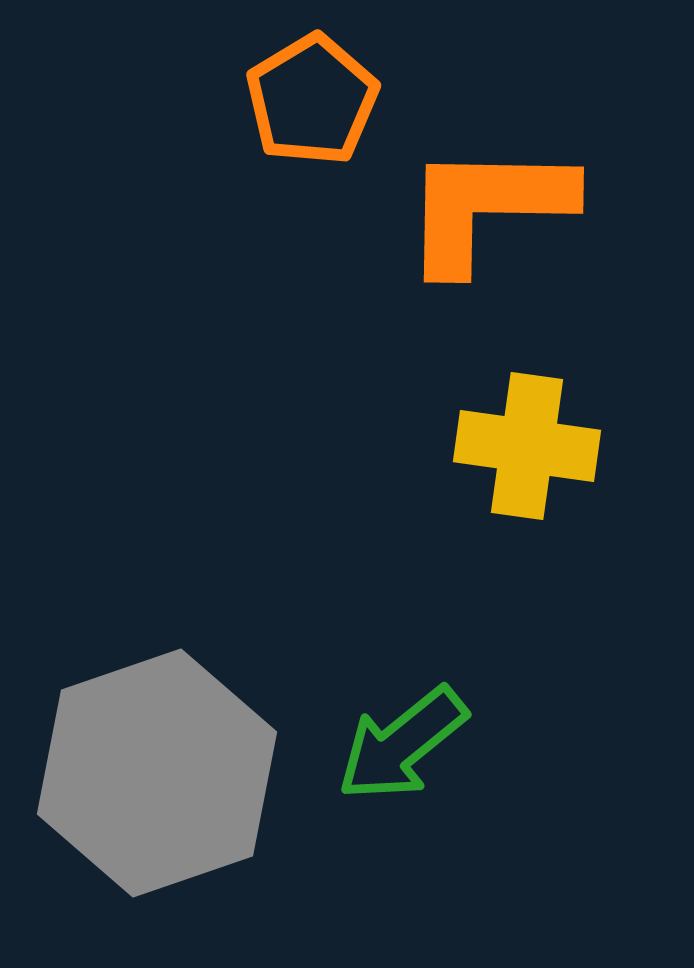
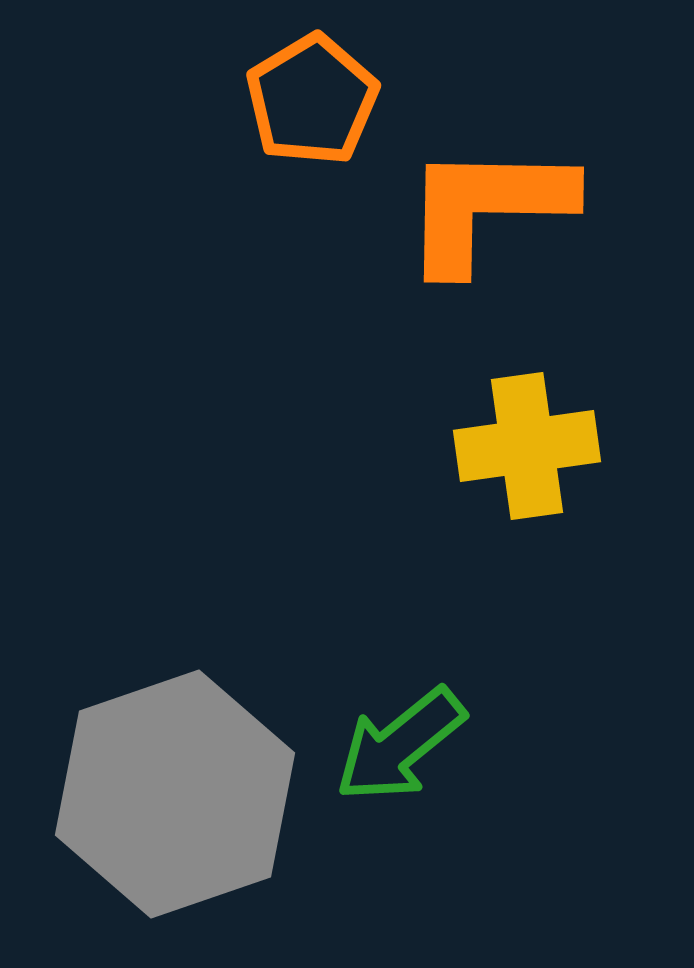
yellow cross: rotated 16 degrees counterclockwise
green arrow: moved 2 px left, 1 px down
gray hexagon: moved 18 px right, 21 px down
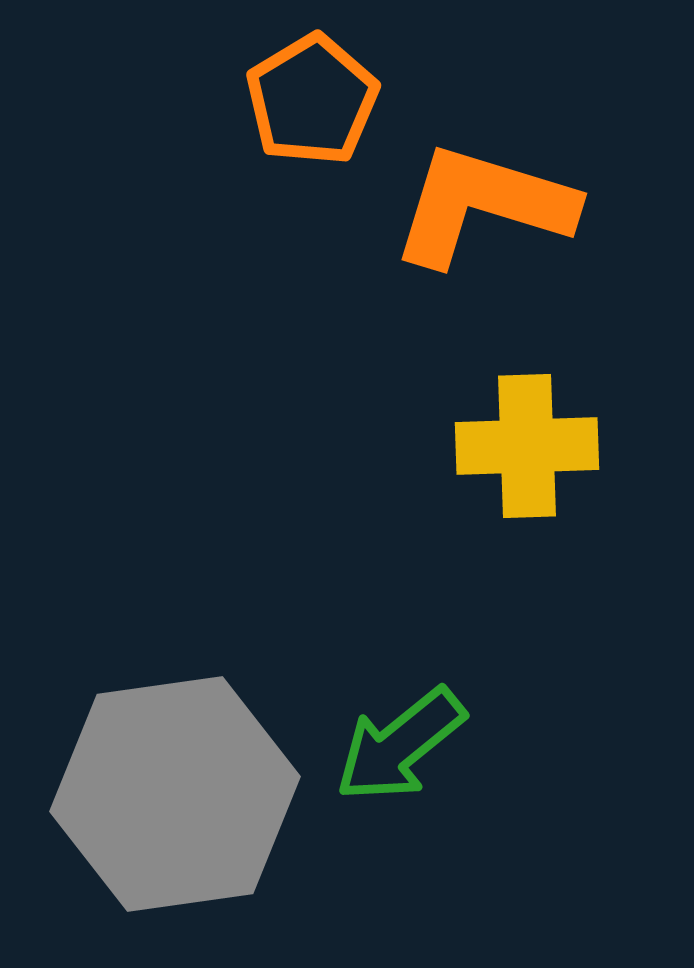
orange L-shape: moved 4 px left, 2 px up; rotated 16 degrees clockwise
yellow cross: rotated 6 degrees clockwise
gray hexagon: rotated 11 degrees clockwise
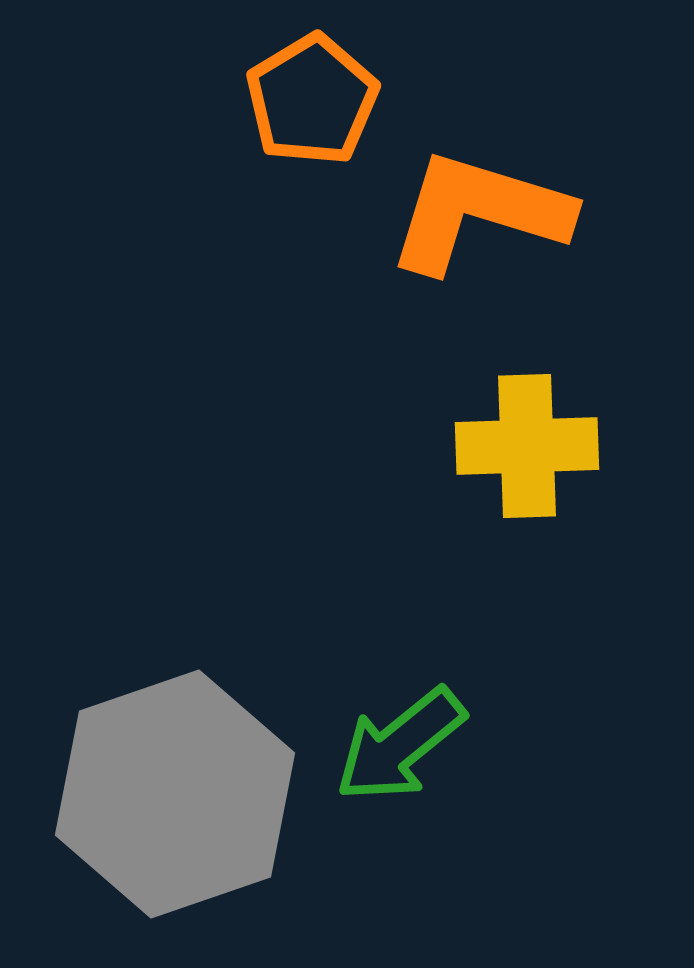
orange L-shape: moved 4 px left, 7 px down
gray hexagon: rotated 11 degrees counterclockwise
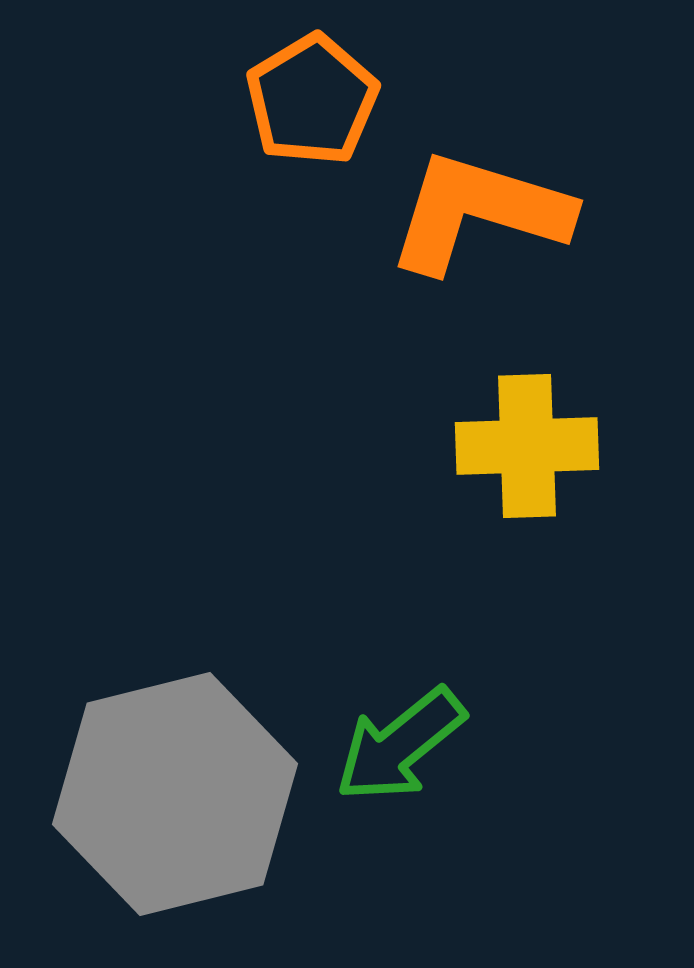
gray hexagon: rotated 5 degrees clockwise
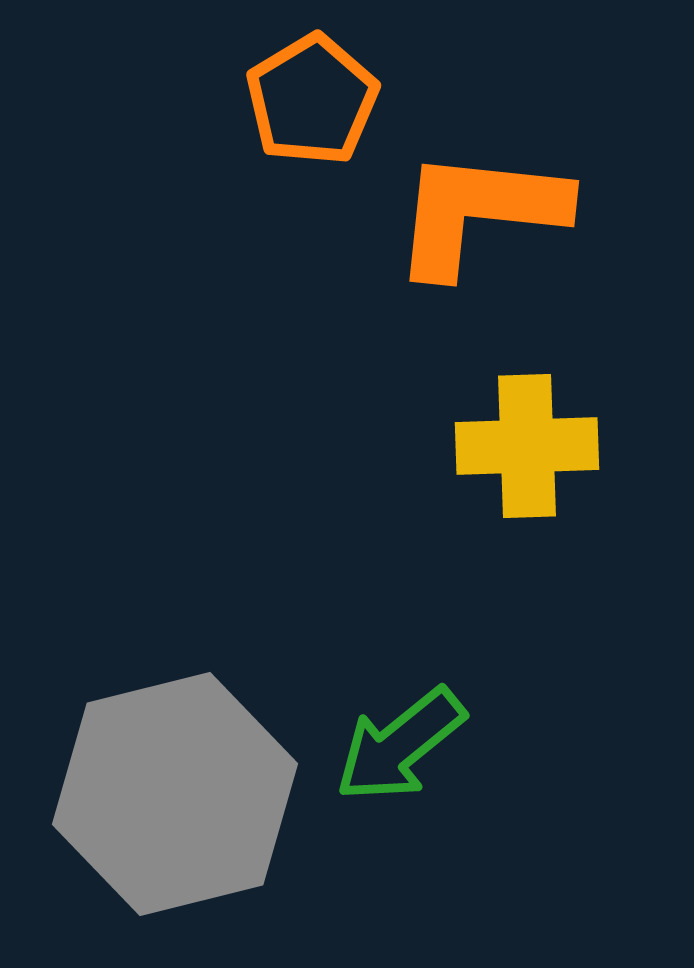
orange L-shape: rotated 11 degrees counterclockwise
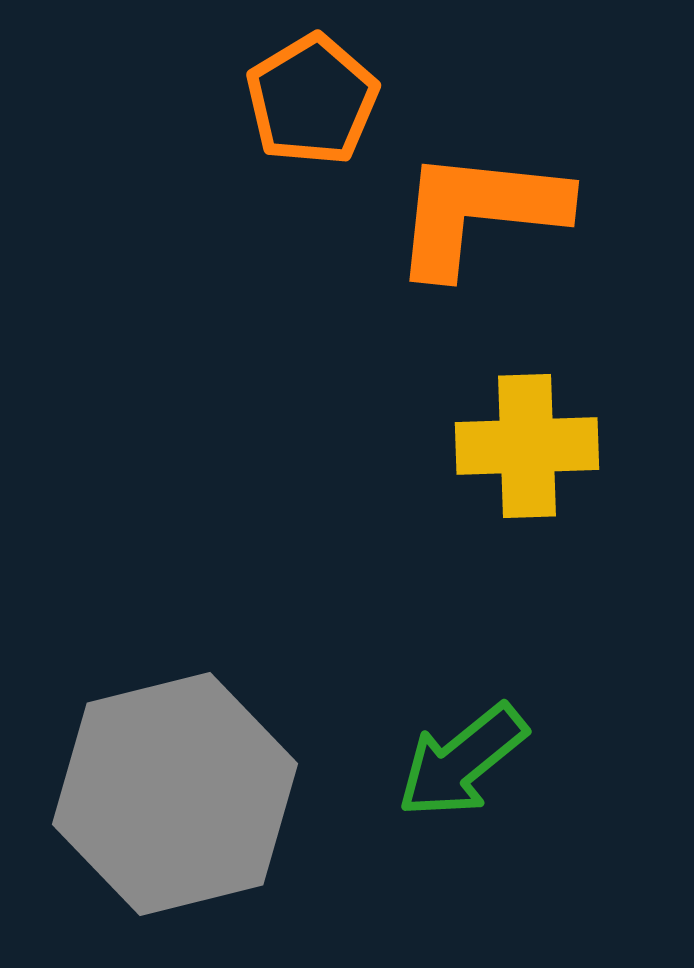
green arrow: moved 62 px right, 16 px down
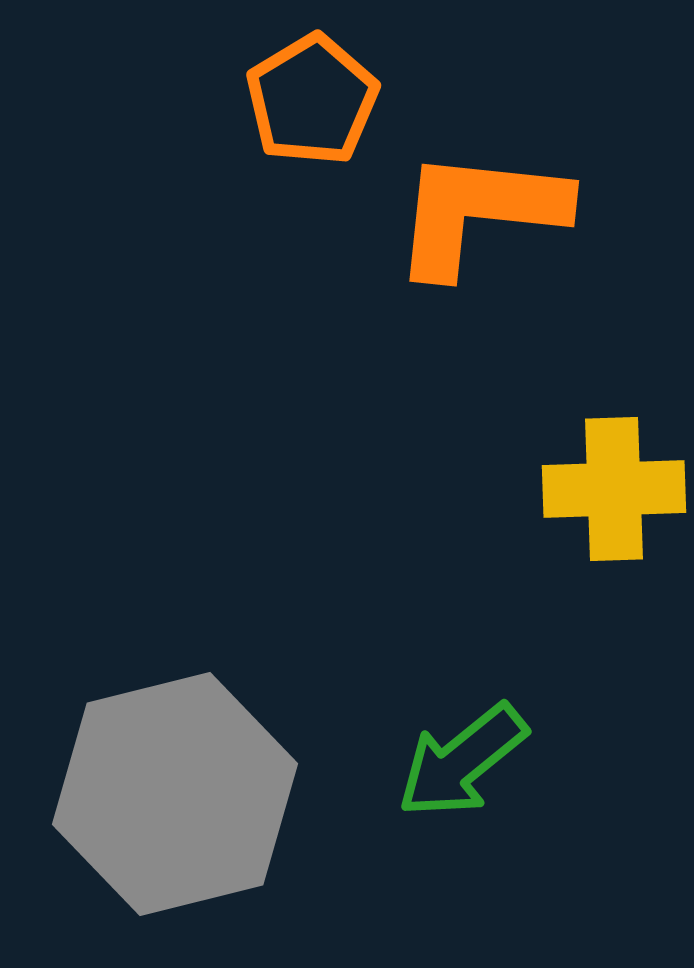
yellow cross: moved 87 px right, 43 px down
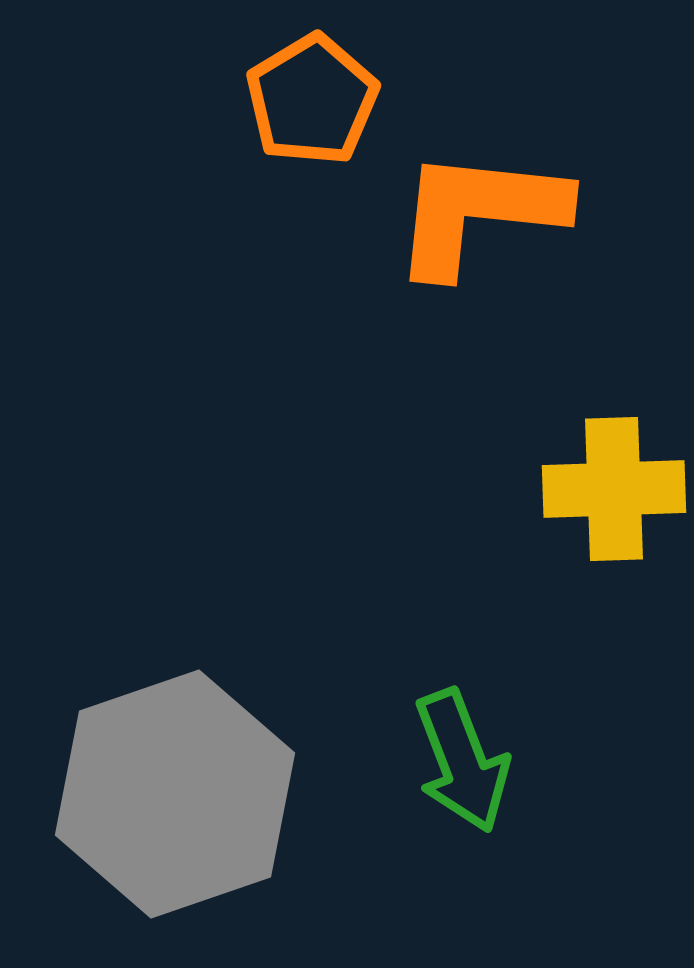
green arrow: rotated 72 degrees counterclockwise
gray hexagon: rotated 5 degrees counterclockwise
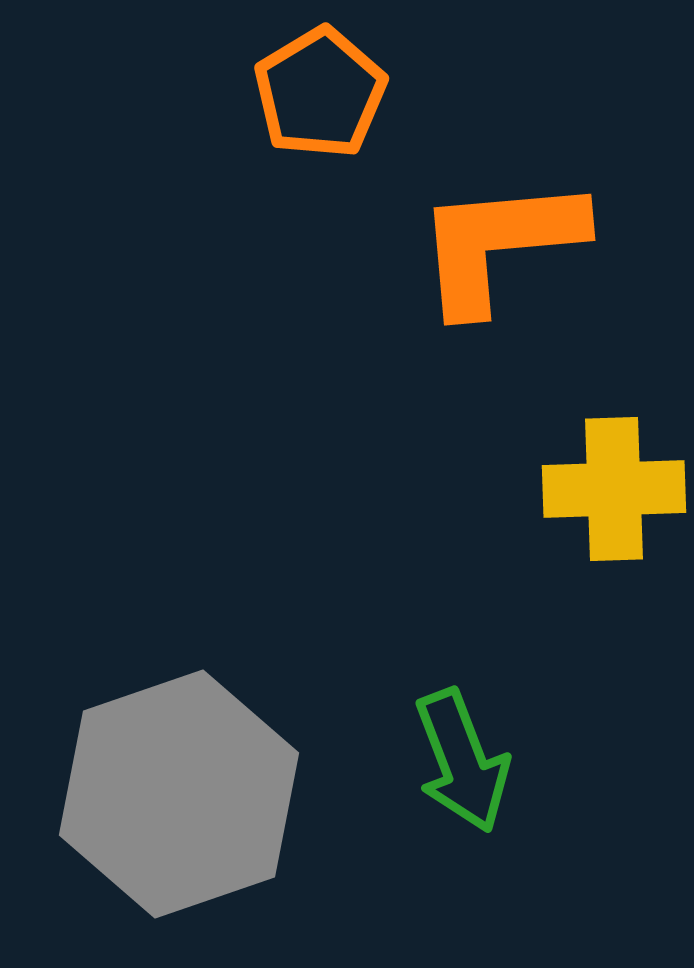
orange pentagon: moved 8 px right, 7 px up
orange L-shape: moved 20 px right, 32 px down; rotated 11 degrees counterclockwise
gray hexagon: moved 4 px right
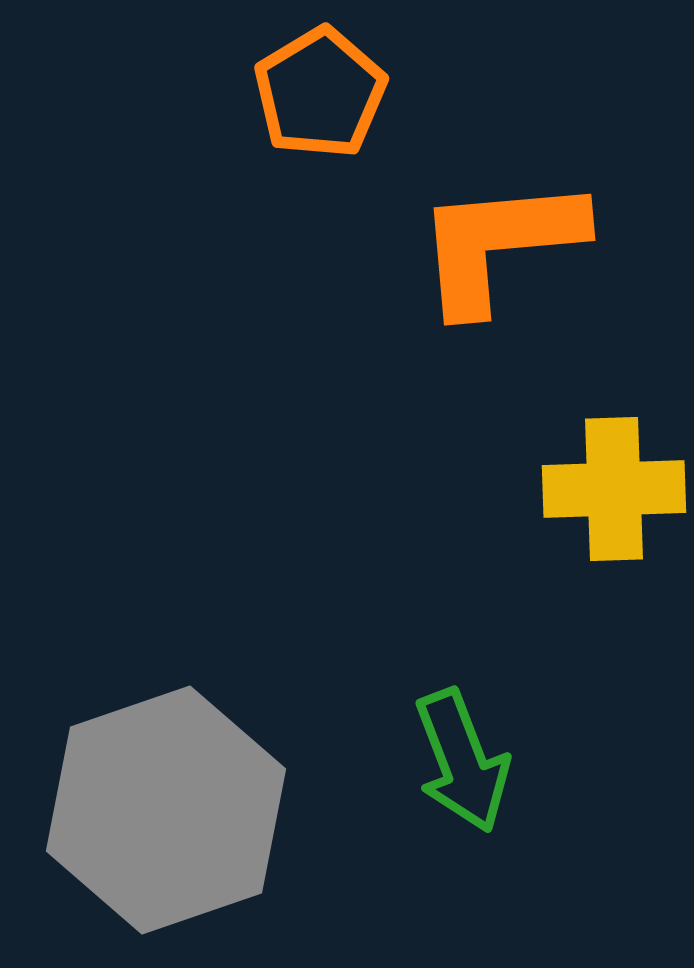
gray hexagon: moved 13 px left, 16 px down
